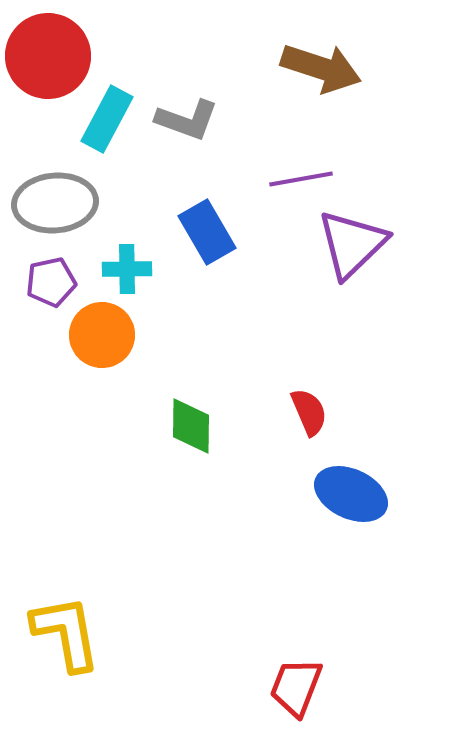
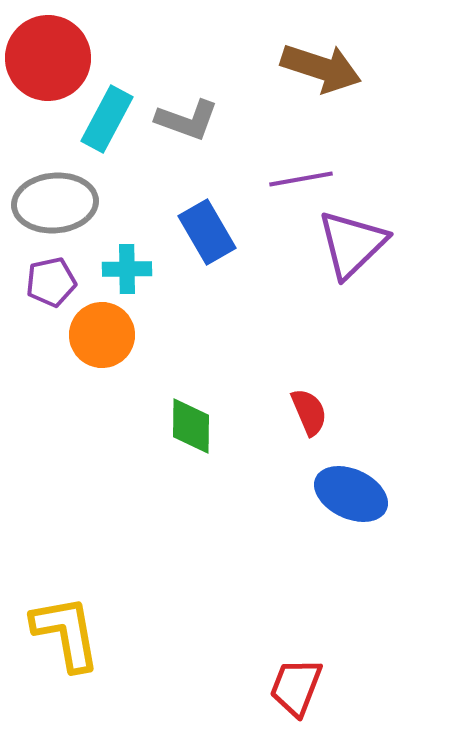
red circle: moved 2 px down
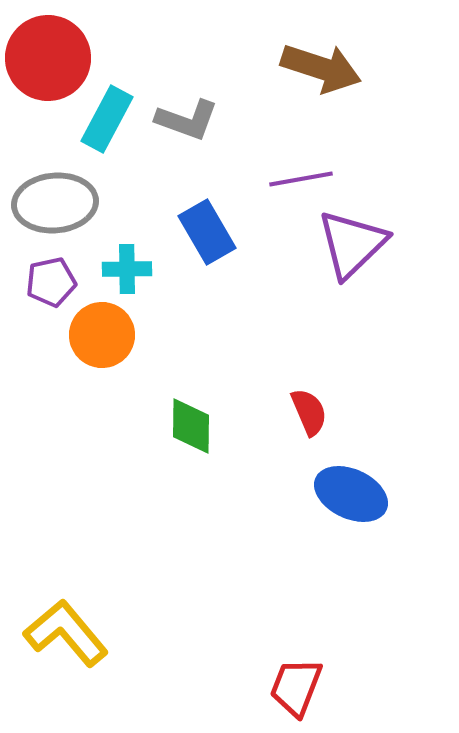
yellow L-shape: rotated 30 degrees counterclockwise
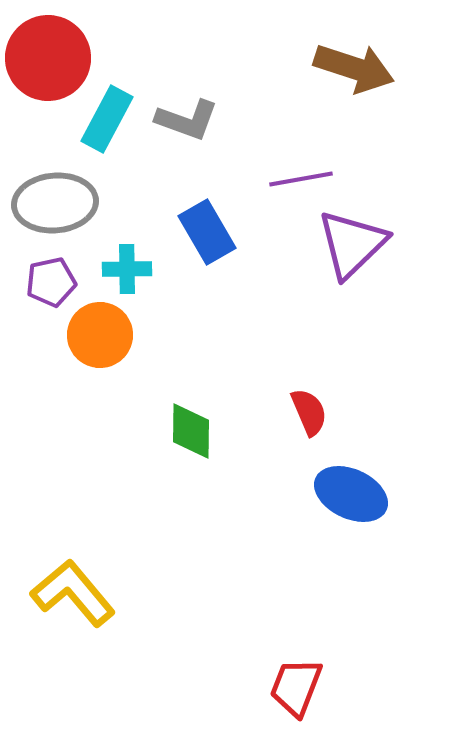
brown arrow: moved 33 px right
orange circle: moved 2 px left
green diamond: moved 5 px down
yellow L-shape: moved 7 px right, 40 px up
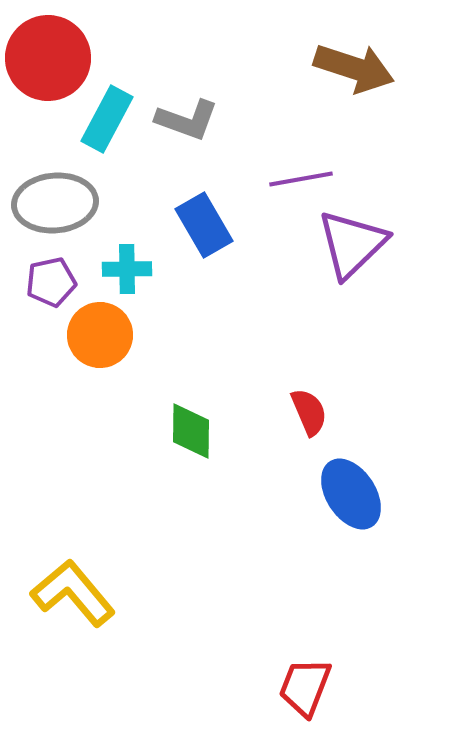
blue rectangle: moved 3 px left, 7 px up
blue ellipse: rotated 32 degrees clockwise
red trapezoid: moved 9 px right
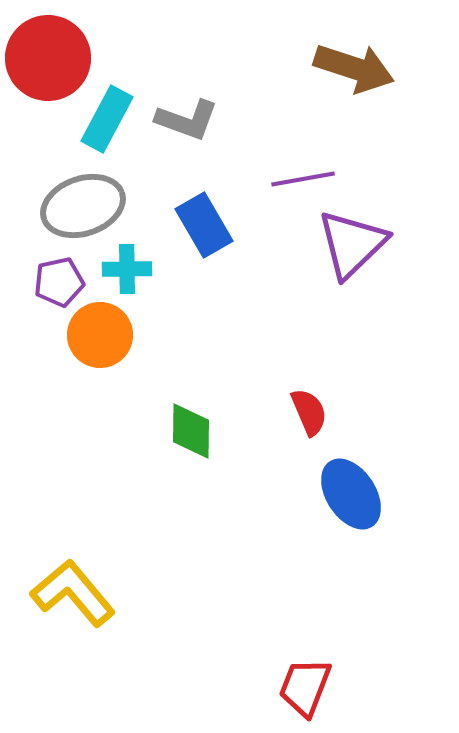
purple line: moved 2 px right
gray ellipse: moved 28 px right, 3 px down; rotated 14 degrees counterclockwise
purple pentagon: moved 8 px right
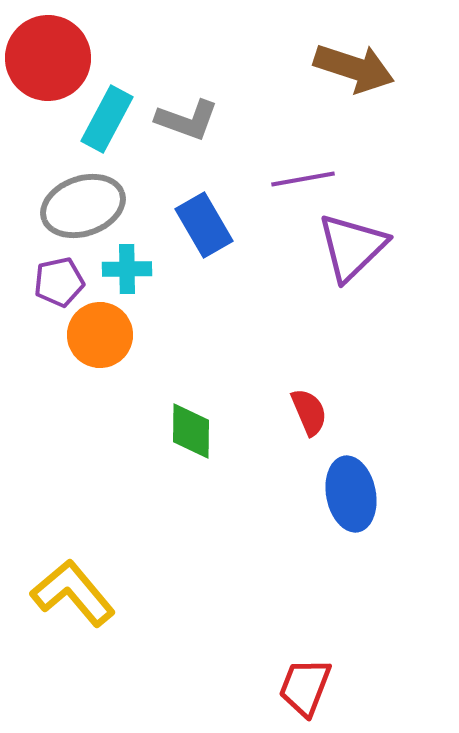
purple triangle: moved 3 px down
blue ellipse: rotated 22 degrees clockwise
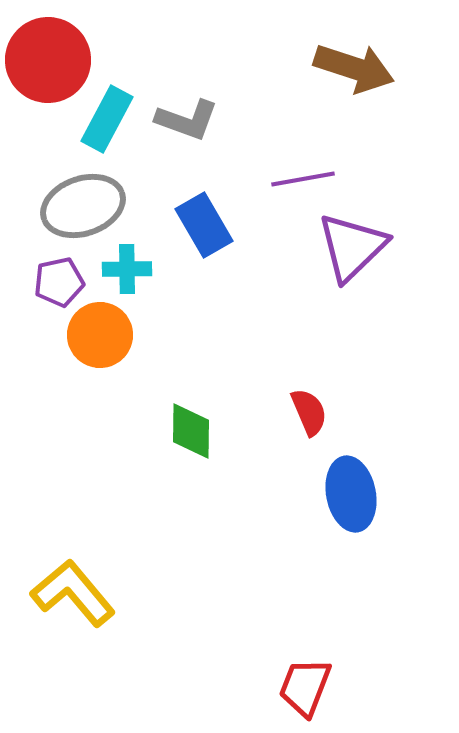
red circle: moved 2 px down
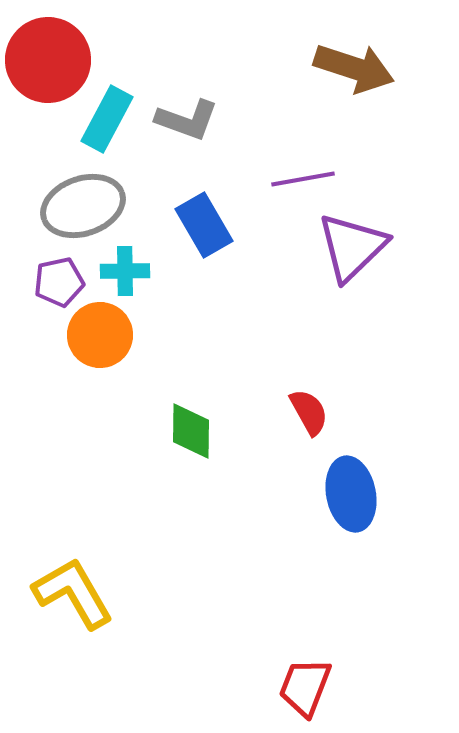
cyan cross: moved 2 px left, 2 px down
red semicircle: rotated 6 degrees counterclockwise
yellow L-shape: rotated 10 degrees clockwise
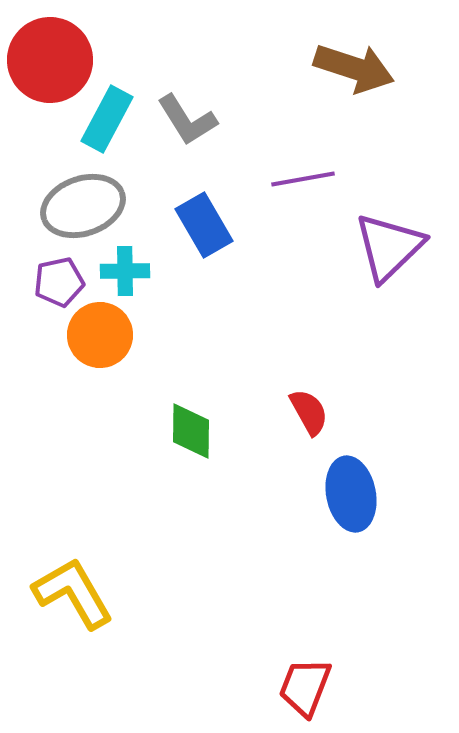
red circle: moved 2 px right
gray L-shape: rotated 38 degrees clockwise
purple triangle: moved 37 px right
